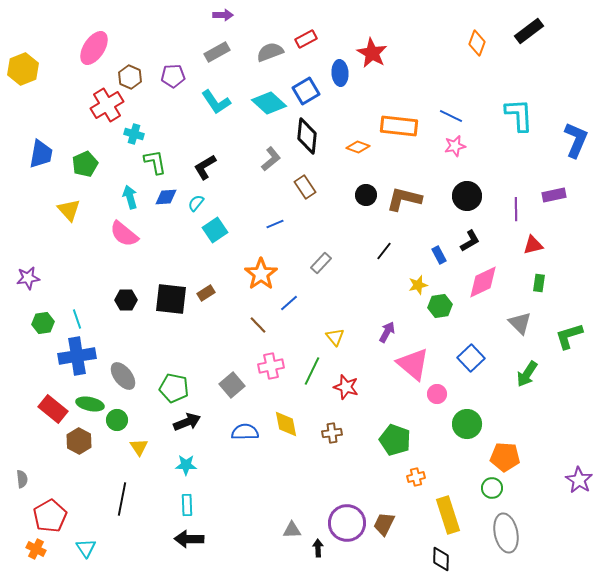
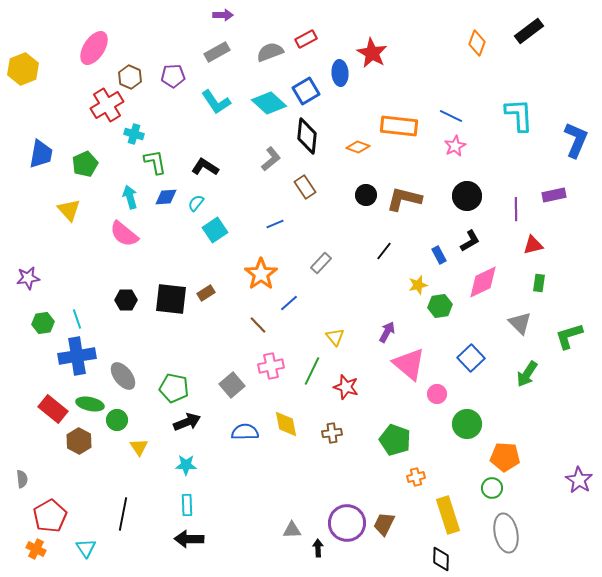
pink star at (455, 146): rotated 15 degrees counterclockwise
black L-shape at (205, 167): rotated 64 degrees clockwise
pink triangle at (413, 364): moved 4 px left
black line at (122, 499): moved 1 px right, 15 px down
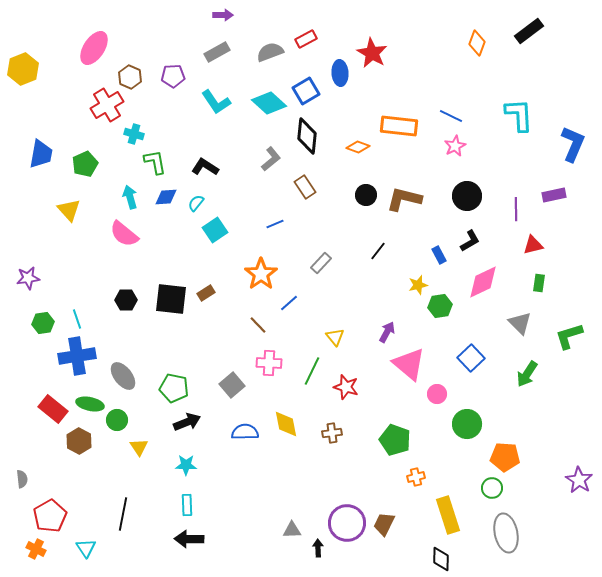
blue L-shape at (576, 140): moved 3 px left, 4 px down
black line at (384, 251): moved 6 px left
pink cross at (271, 366): moved 2 px left, 3 px up; rotated 15 degrees clockwise
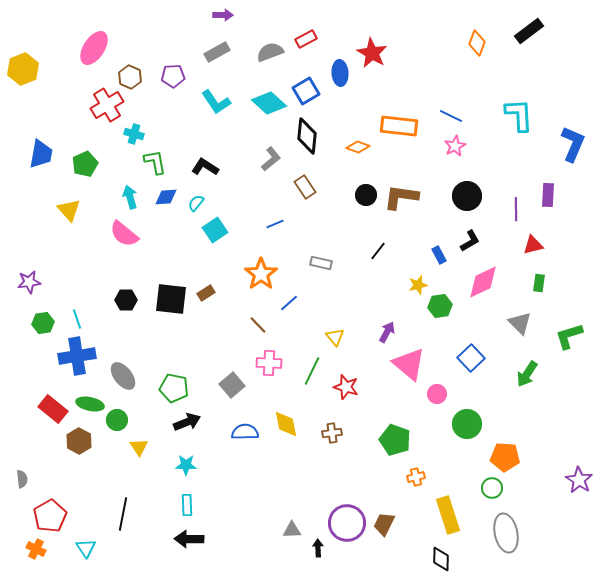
purple rectangle at (554, 195): moved 6 px left; rotated 75 degrees counterclockwise
brown L-shape at (404, 199): moved 3 px left, 2 px up; rotated 6 degrees counterclockwise
gray rectangle at (321, 263): rotated 60 degrees clockwise
purple star at (28, 278): moved 1 px right, 4 px down
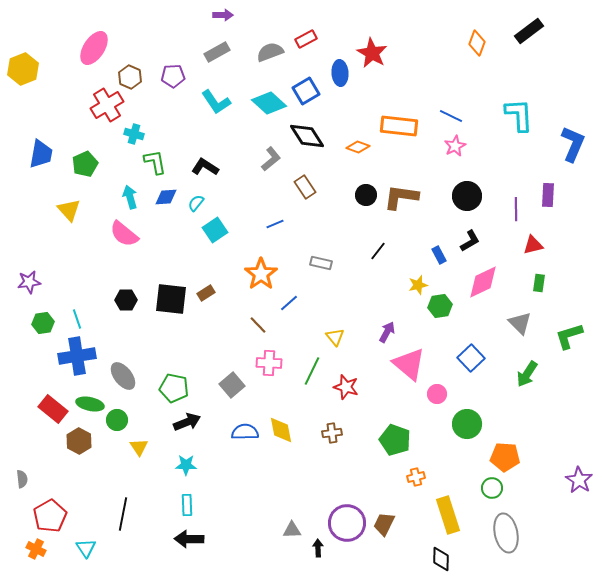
black diamond at (307, 136): rotated 39 degrees counterclockwise
yellow diamond at (286, 424): moved 5 px left, 6 px down
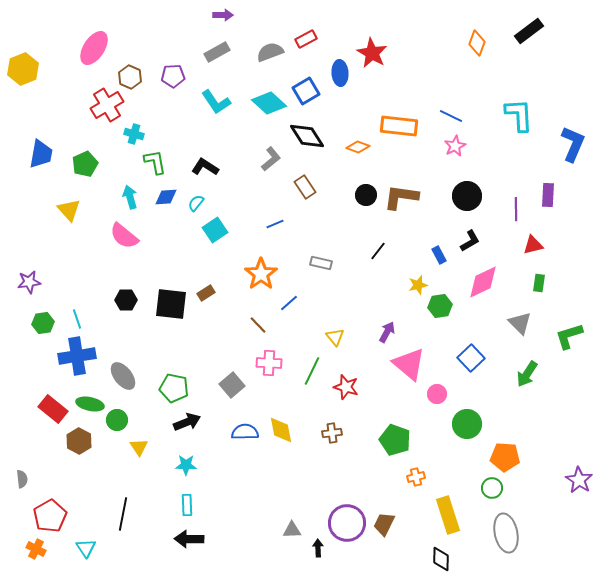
pink semicircle at (124, 234): moved 2 px down
black square at (171, 299): moved 5 px down
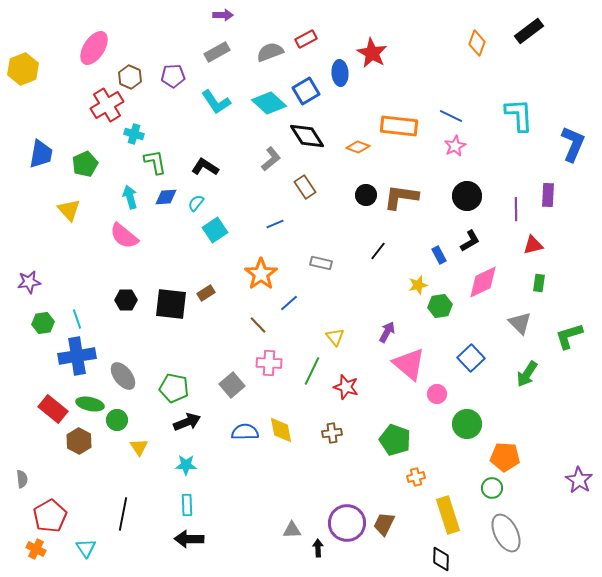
gray ellipse at (506, 533): rotated 15 degrees counterclockwise
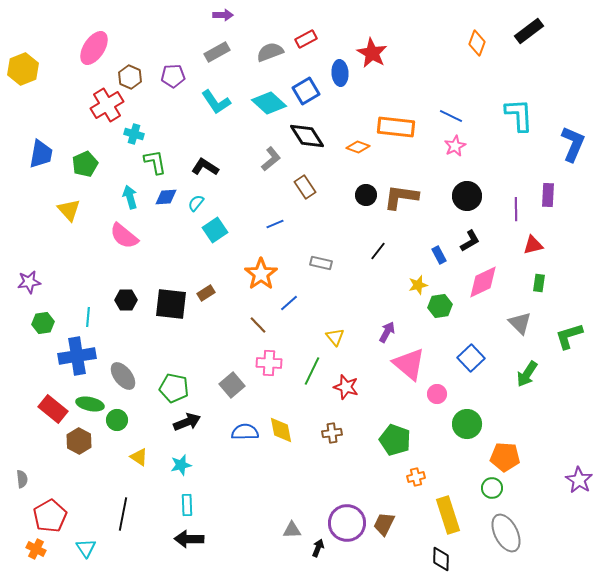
orange rectangle at (399, 126): moved 3 px left, 1 px down
cyan line at (77, 319): moved 11 px right, 2 px up; rotated 24 degrees clockwise
yellow triangle at (139, 447): moved 10 px down; rotated 24 degrees counterclockwise
cyan star at (186, 465): moved 5 px left; rotated 15 degrees counterclockwise
black arrow at (318, 548): rotated 24 degrees clockwise
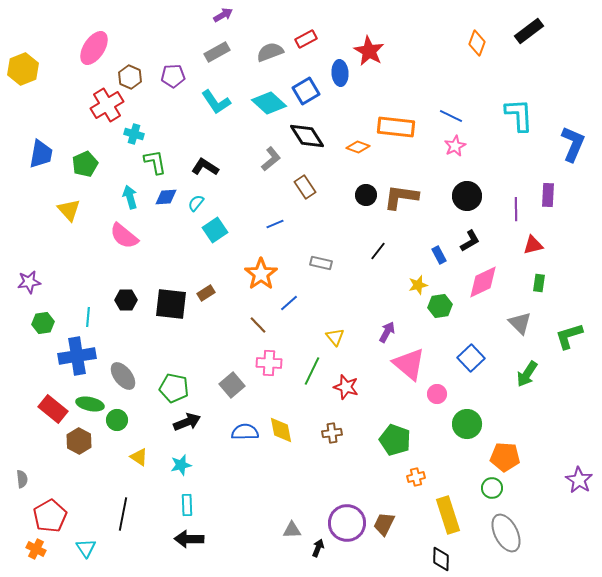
purple arrow at (223, 15): rotated 30 degrees counterclockwise
red star at (372, 53): moved 3 px left, 2 px up
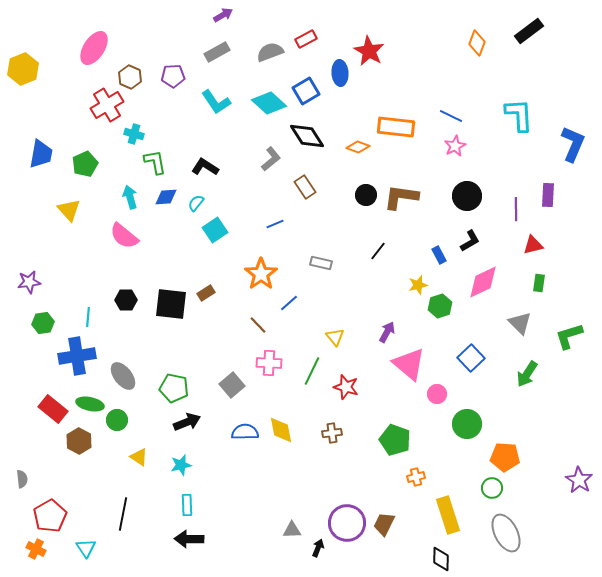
green hexagon at (440, 306): rotated 10 degrees counterclockwise
